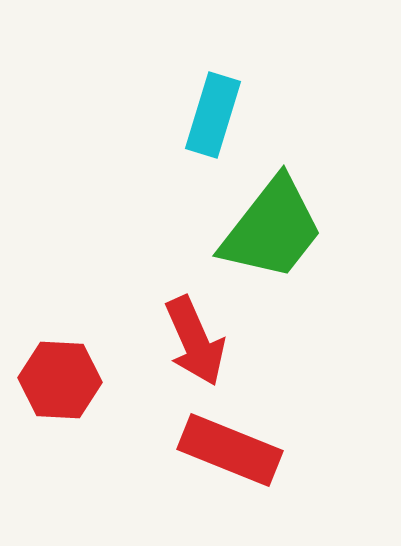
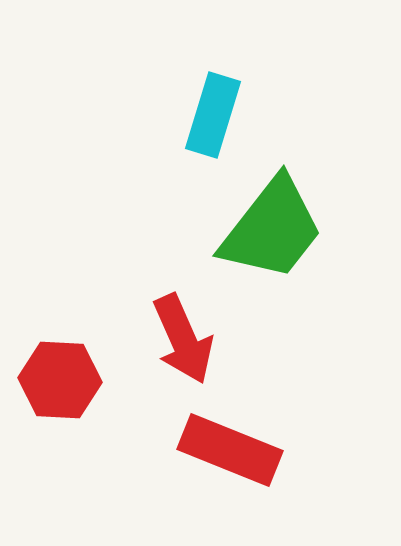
red arrow: moved 12 px left, 2 px up
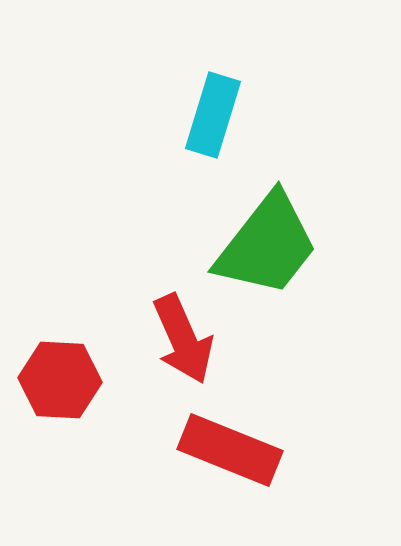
green trapezoid: moved 5 px left, 16 px down
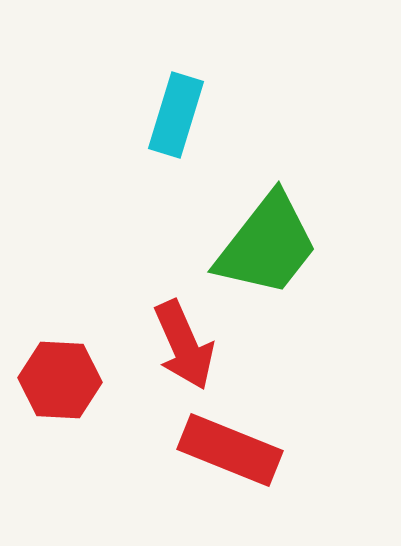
cyan rectangle: moved 37 px left
red arrow: moved 1 px right, 6 px down
